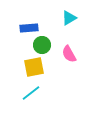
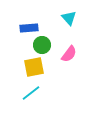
cyan triangle: rotated 42 degrees counterclockwise
pink semicircle: rotated 114 degrees counterclockwise
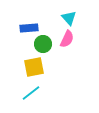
green circle: moved 1 px right, 1 px up
pink semicircle: moved 2 px left, 15 px up; rotated 12 degrees counterclockwise
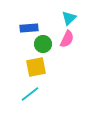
cyan triangle: rotated 28 degrees clockwise
yellow square: moved 2 px right
cyan line: moved 1 px left, 1 px down
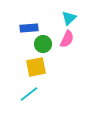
cyan line: moved 1 px left
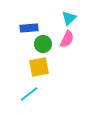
yellow square: moved 3 px right
